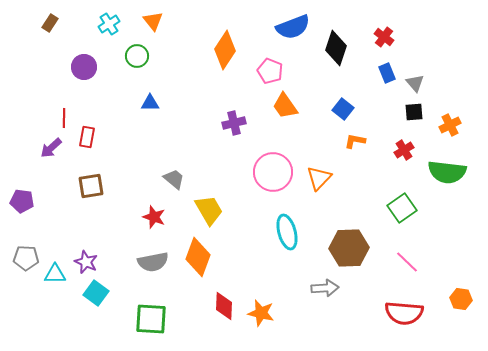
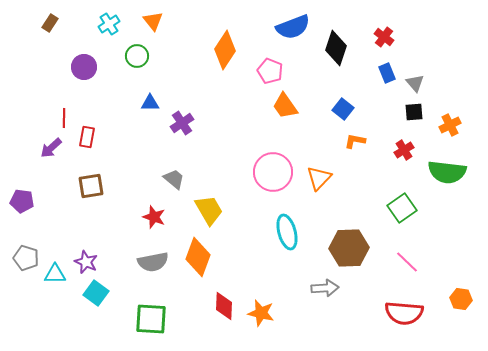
purple cross at (234, 123): moved 52 px left; rotated 20 degrees counterclockwise
gray pentagon at (26, 258): rotated 15 degrees clockwise
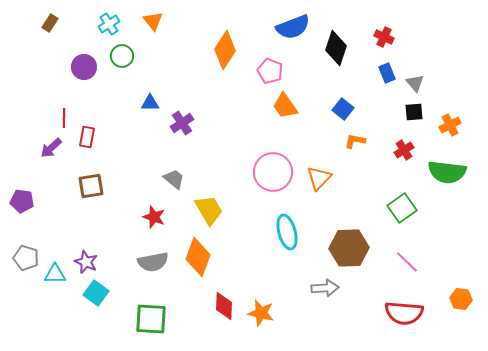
red cross at (384, 37): rotated 12 degrees counterclockwise
green circle at (137, 56): moved 15 px left
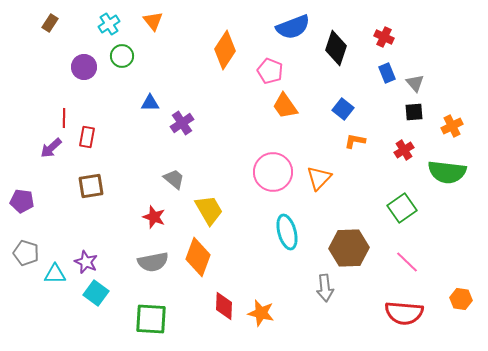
orange cross at (450, 125): moved 2 px right, 1 px down
gray pentagon at (26, 258): moved 5 px up
gray arrow at (325, 288): rotated 88 degrees clockwise
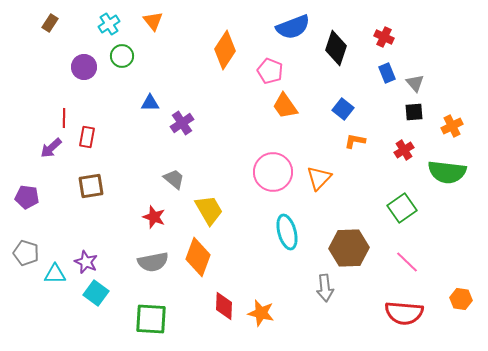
purple pentagon at (22, 201): moved 5 px right, 4 px up
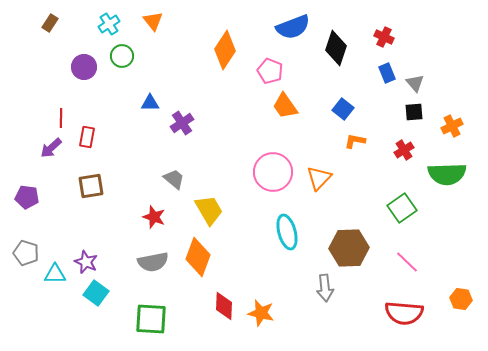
red line at (64, 118): moved 3 px left
green semicircle at (447, 172): moved 2 px down; rotated 9 degrees counterclockwise
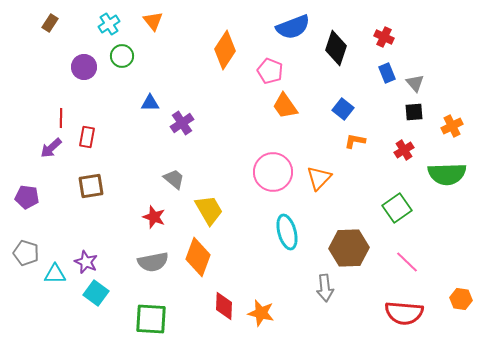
green square at (402, 208): moved 5 px left
